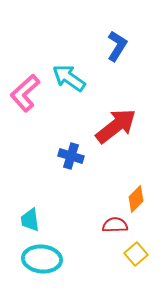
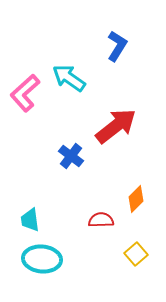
blue cross: rotated 20 degrees clockwise
red semicircle: moved 14 px left, 5 px up
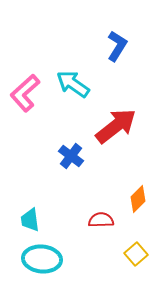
cyan arrow: moved 4 px right, 6 px down
orange diamond: moved 2 px right
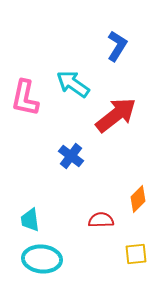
pink L-shape: moved 5 px down; rotated 36 degrees counterclockwise
red arrow: moved 11 px up
yellow square: rotated 35 degrees clockwise
